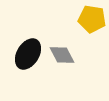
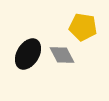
yellow pentagon: moved 9 px left, 8 px down
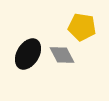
yellow pentagon: moved 1 px left
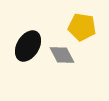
black ellipse: moved 8 px up
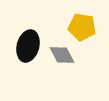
black ellipse: rotated 16 degrees counterclockwise
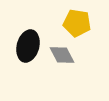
yellow pentagon: moved 5 px left, 4 px up
